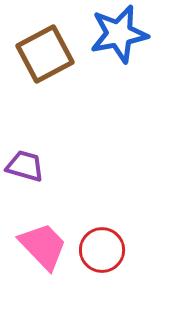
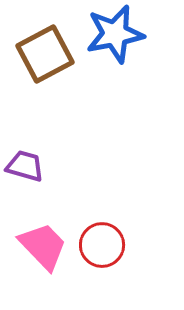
blue star: moved 4 px left
red circle: moved 5 px up
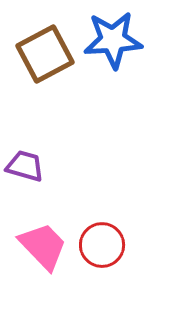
blue star: moved 2 px left, 6 px down; rotated 8 degrees clockwise
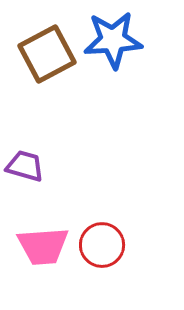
brown square: moved 2 px right
pink trapezoid: rotated 130 degrees clockwise
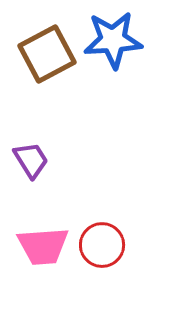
purple trapezoid: moved 6 px right, 6 px up; rotated 42 degrees clockwise
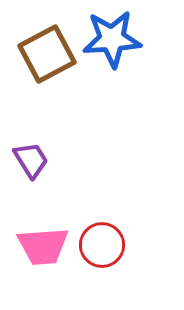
blue star: moved 1 px left, 1 px up
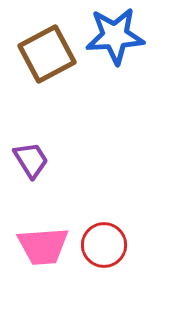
blue star: moved 3 px right, 3 px up
red circle: moved 2 px right
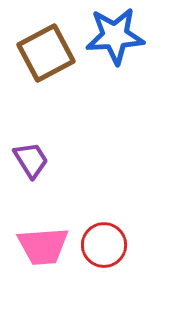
brown square: moved 1 px left, 1 px up
